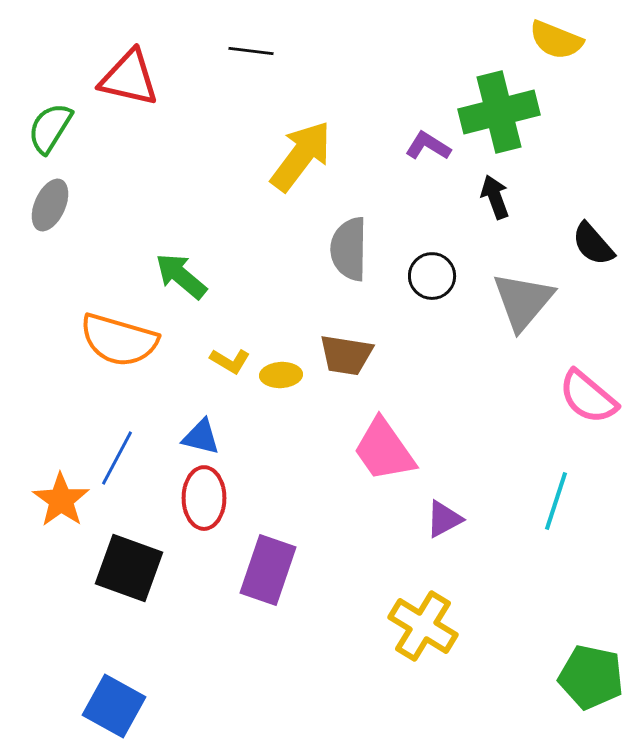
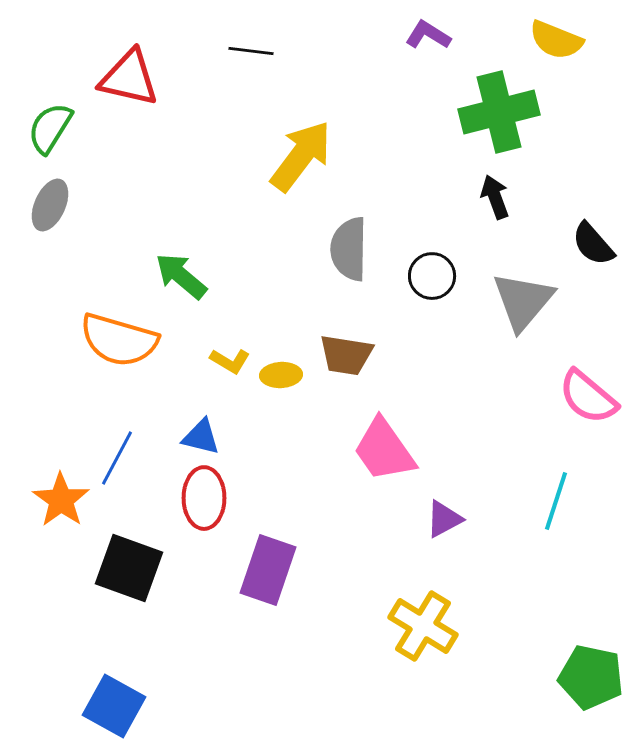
purple L-shape: moved 111 px up
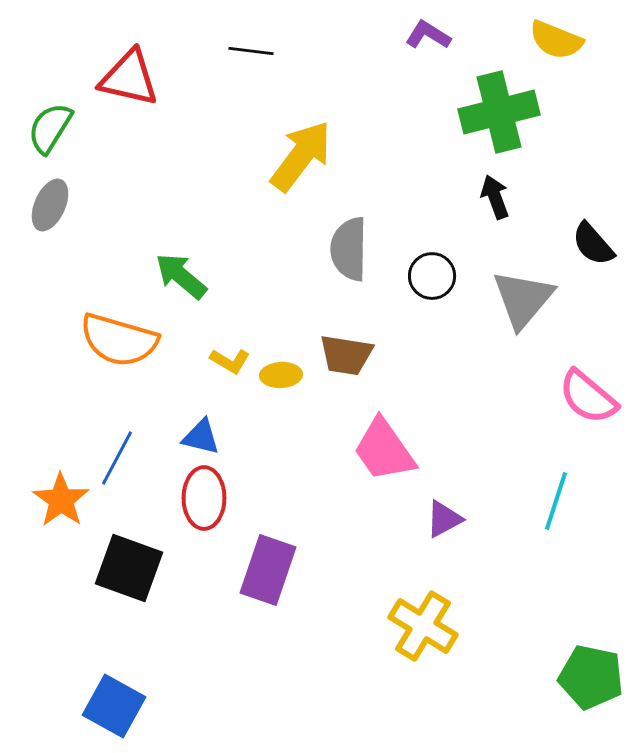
gray triangle: moved 2 px up
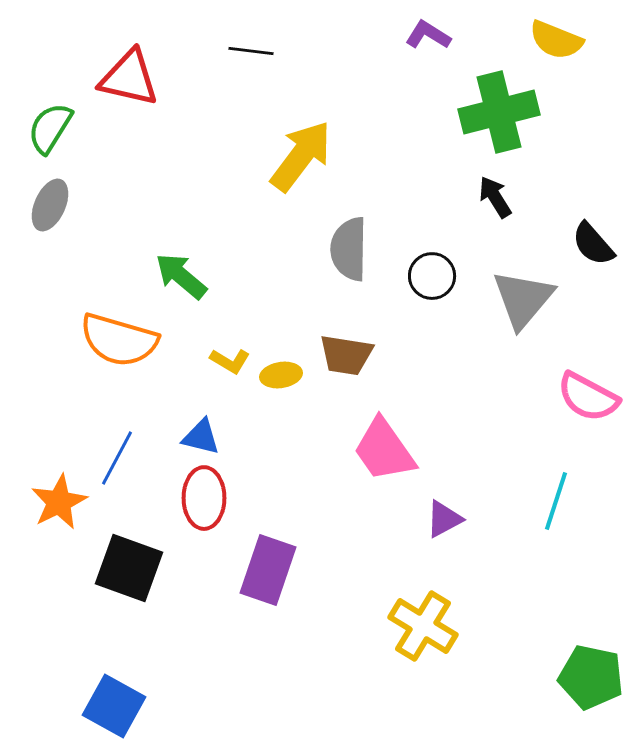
black arrow: rotated 12 degrees counterclockwise
yellow ellipse: rotated 6 degrees counterclockwise
pink semicircle: rotated 12 degrees counterclockwise
orange star: moved 2 px left, 2 px down; rotated 10 degrees clockwise
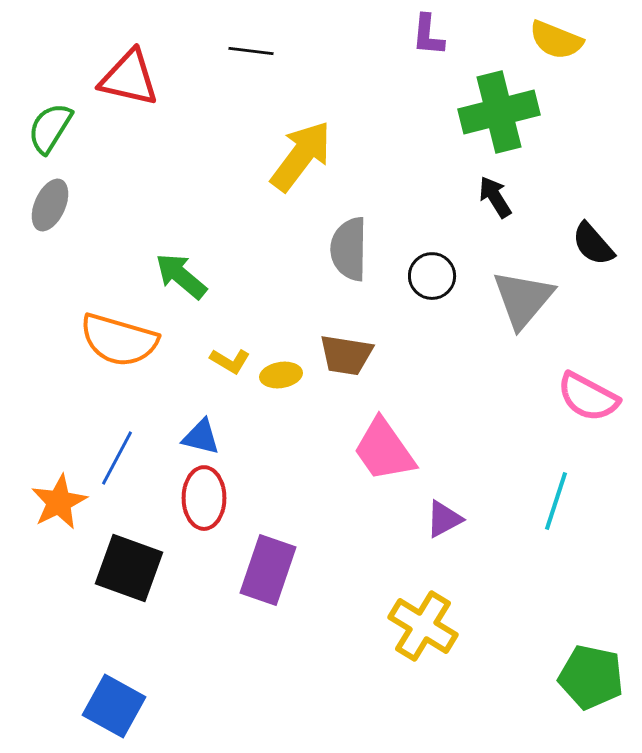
purple L-shape: rotated 117 degrees counterclockwise
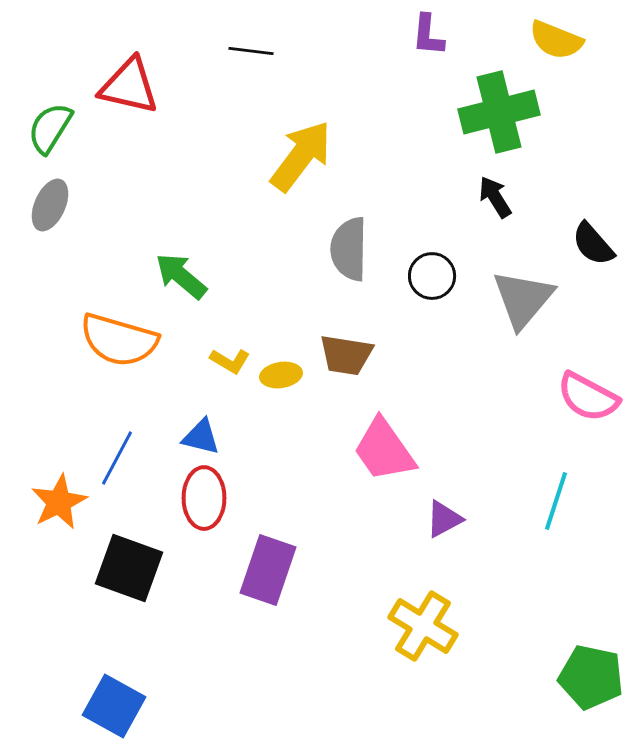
red triangle: moved 8 px down
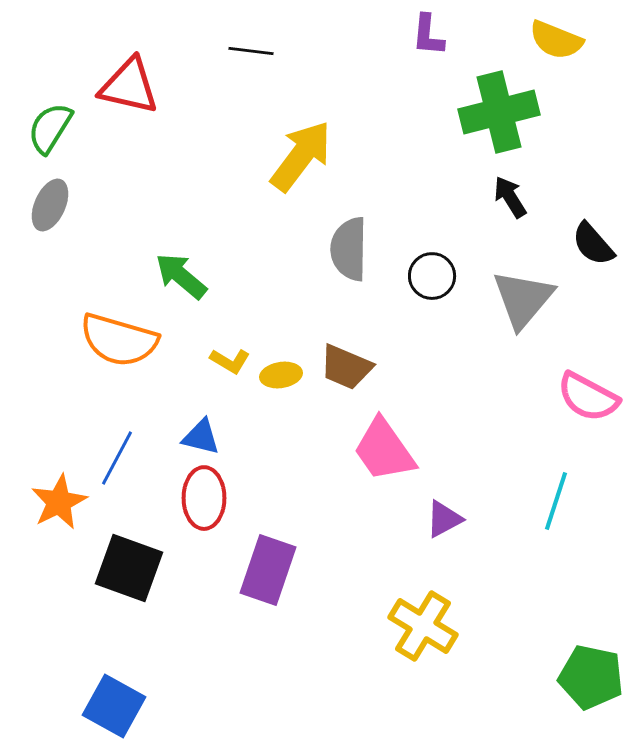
black arrow: moved 15 px right
brown trapezoid: moved 12 px down; rotated 14 degrees clockwise
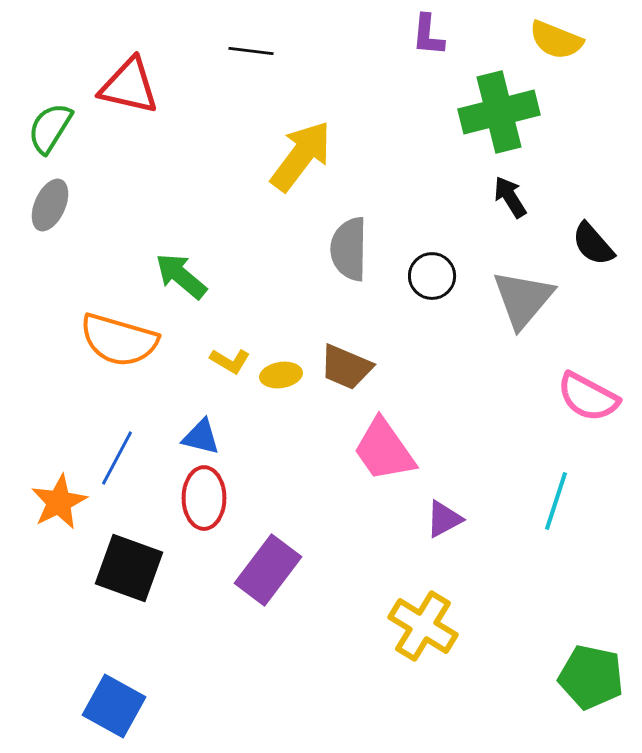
purple rectangle: rotated 18 degrees clockwise
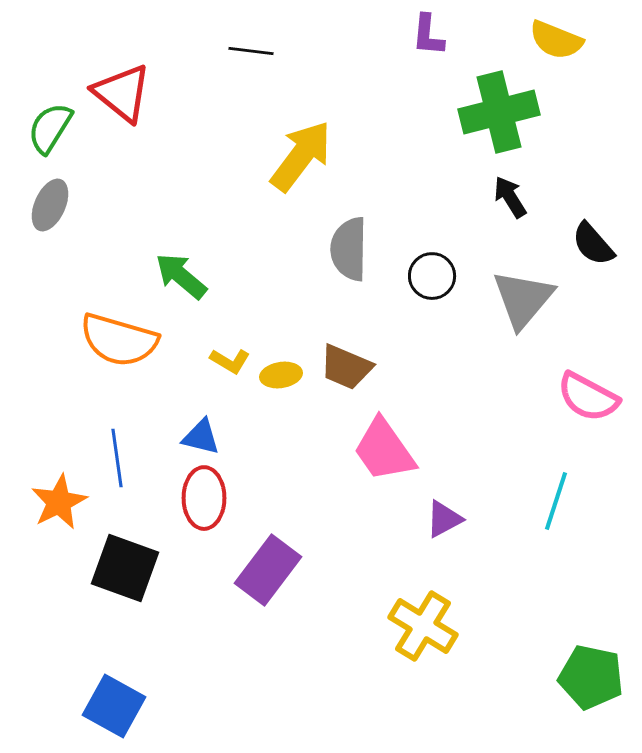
red triangle: moved 7 px left, 7 px down; rotated 26 degrees clockwise
blue line: rotated 36 degrees counterclockwise
black square: moved 4 px left
